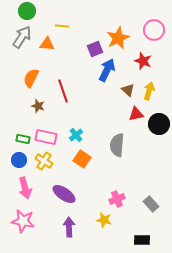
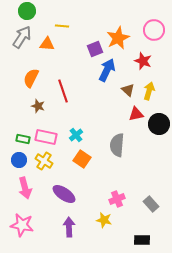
pink star: moved 1 px left, 4 px down
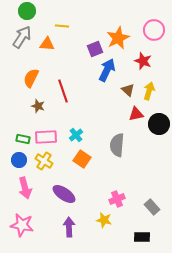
pink rectangle: rotated 15 degrees counterclockwise
gray rectangle: moved 1 px right, 3 px down
black rectangle: moved 3 px up
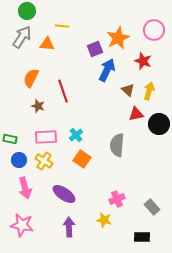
green rectangle: moved 13 px left
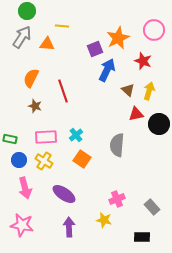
brown star: moved 3 px left
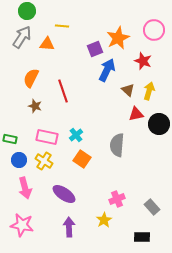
pink rectangle: moved 1 px right; rotated 15 degrees clockwise
yellow star: rotated 28 degrees clockwise
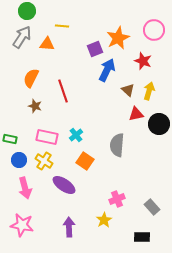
orange square: moved 3 px right, 2 px down
purple ellipse: moved 9 px up
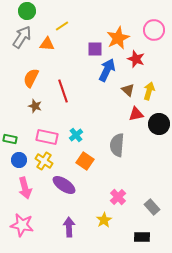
yellow line: rotated 40 degrees counterclockwise
purple square: rotated 21 degrees clockwise
red star: moved 7 px left, 2 px up
pink cross: moved 1 px right, 2 px up; rotated 21 degrees counterclockwise
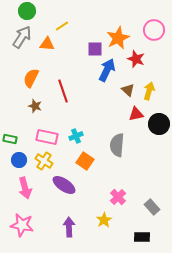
cyan cross: moved 1 px down; rotated 16 degrees clockwise
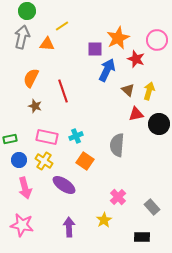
pink circle: moved 3 px right, 10 px down
gray arrow: rotated 20 degrees counterclockwise
green rectangle: rotated 24 degrees counterclockwise
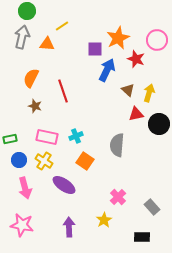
yellow arrow: moved 2 px down
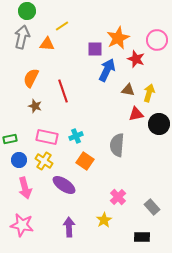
brown triangle: rotated 32 degrees counterclockwise
